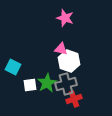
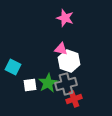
green star: moved 1 px right
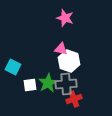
gray cross: rotated 10 degrees clockwise
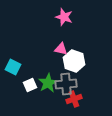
pink star: moved 1 px left, 1 px up
white hexagon: moved 5 px right
white square: rotated 16 degrees counterclockwise
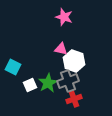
gray cross: moved 2 px right, 3 px up; rotated 15 degrees counterclockwise
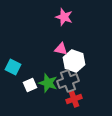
green star: rotated 24 degrees counterclockwise
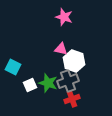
red cross: moved 2 px left
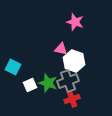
pink star: moved 11 px right, 5 px down
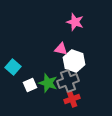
cyan square: rotated 14 degrees clockwise
